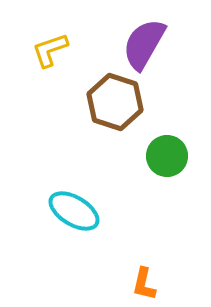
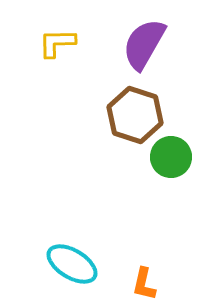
yellow L-shape: moved 7 px right, 7 px up; rotated 18 degrees clockwise
brown hexagon: moved 20 px right, 13 px down
green circle: moved 4 px right, 1 px down
cyan ellipse: moved 2 px left, 53 px down
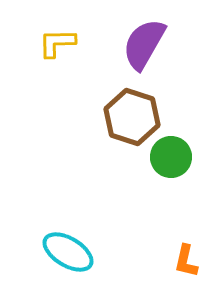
brown hexagon: moved 3 px left, 2 px down
cyan ellipse: moved 4 px left, 12 px up
orange L-shape: moved 42 px right, 23 px up
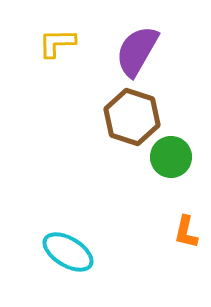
purple semicircle: moved 7 px left, 7 px down
orange L-shape: moved 29 px up
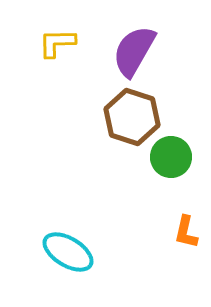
purple semicircle: moved 3 px left
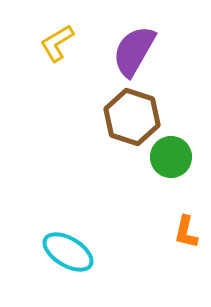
yellow L-shape: rotated 30 degrees counterclockwise
